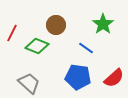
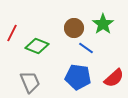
brown circle: moved 18 px right, 3 px down
gray trapezoid: moved 1 px right, 1 px up; rotated 25 degrees clockwise
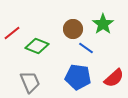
brown circle: moved 1 px left, 1 px down
red line: rotated 24 degrees clockwise
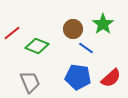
red semicircle: moved 3 px left
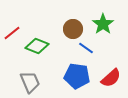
blue pentagon: moved 1 px left, 1 px up
